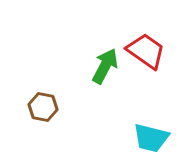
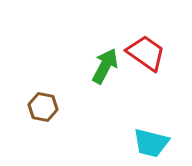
red trapezoid: moved 2 px down
cyan trapezoid: moved 5 px down
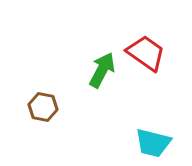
green arrow: moved 3 px left, 4 px down
cyan trapezoid: moved 2 px right
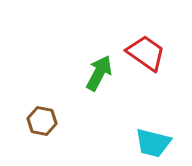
green arrow: moved 3 px left, 3 px down
brown hexagon: moved 1 px left, 14 px down
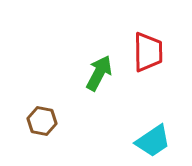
red trapezoid: moved 2 px right, 1 px up; rotated 54 degrees clockwise
cyan trapezoid: moved 2 px up; rotated 48 degrees counterclockwise
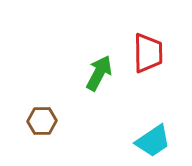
red trapezoid: moved 1 px down
brown hexagon: rotated 12 degrees counterclockwise
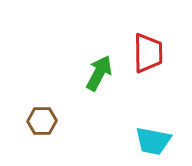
cyan trapezoid: rotated 45 degrees clockwise
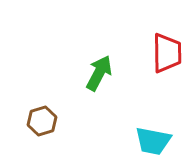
red trapezoid: moved 19 px right
brown hexagon: rotated 16 degrees counterclockwise
